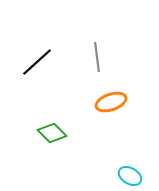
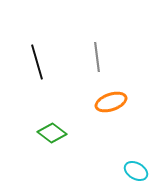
black line: rotated 64 degrees counterclockwise
green diamond: rotated 8 degrees counterclockwise
cyan ellipse: moved 6 px right, 5 px up
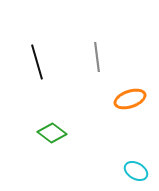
orange ellipse: moved 19 px right, 3 px up
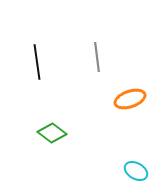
black line: rotated 8 degrees clockwise
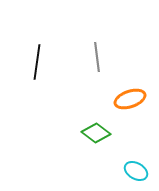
black line: rotated 16 degrees clockwise
green diamond: moved 44 px right
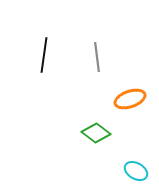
black line: moved 7 px right, 7 px up
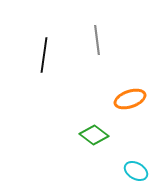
gray line: moved 17 px up
green diamond: moved 2 px left, 2 px down
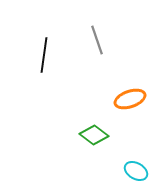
gray line: rotated 12 degrees counterclockwise
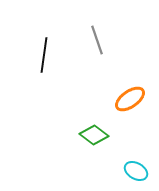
orange ellipse: rotated 16 degrees counterclockwise
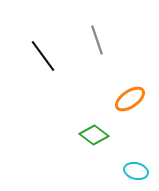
black line: moved 1 px left, 1 px down; rotated 44 degrees counterclockwise
cyan ellipse: rotated 15 degrees counterclockwise
